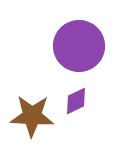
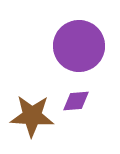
purple diamond: rotated 20 degrees clockwise
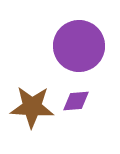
brown star: moved 9 px up
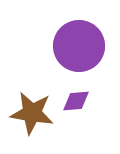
brown star: moved 6 px down; rotated 6 degrees clockwise
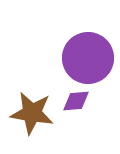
purple circle: moved 9 px right, 12 px down
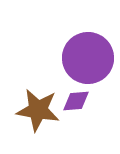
brown star: moved 6 px right, 3 px up
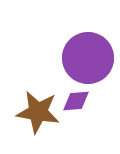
brown star: moved 2 px down
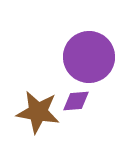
purple circle: moved 1 px right, 1 px up
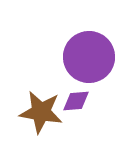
brown star: moved 3 px right
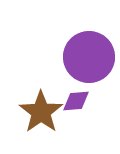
brown star: rotated 27 degrees clockwise
